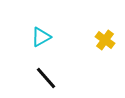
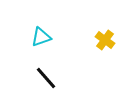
cyan triangle: rotated 10 degrees clockwise
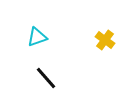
cyan triangle: moved 4 px left
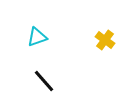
black line: moved 2 px left, 3 px down
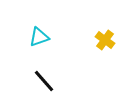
cyan triangle: moved 2 px right
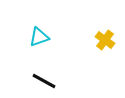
black line: rotated 20 degrees counterclockwise
